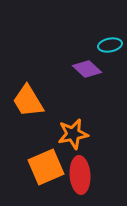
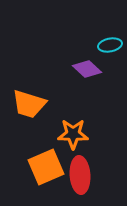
orange trapezoid: moved 1 px right, 3 px down; rotated 42 degrees counterclockwise
orange star: rotated 12 degrees clockwise
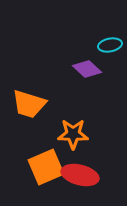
red ellipse: rotated 72 degrees counterclockwise
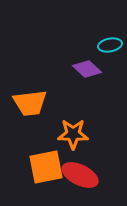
orange trapezoid: moved 1 px right, 1 px up; rotated 24 degrees counterclockwise
orange square: rotated 12 degrees clockwise
red ellipse: rotated 12 degrees clockwise
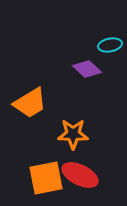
orange trapezoid: rotated 24 degrees counterclockwise
orange square: moved 11 px down
